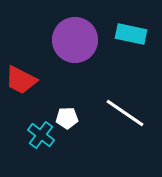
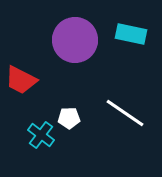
white pentagon: moved 2 px right
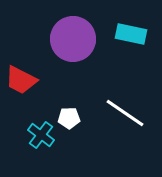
purple circle: moved 2 px left, 1 px up
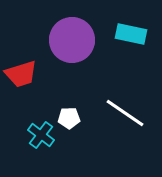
purple circle: moved 1 px left, 1 px down
red trapezoid: moved 6 px up; rotated 44 degrees counterclockwise
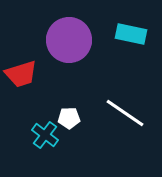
purple circle: moved 3 px left
cyan cross: moved 4 px right
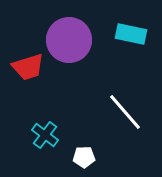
red trapezoid: moved 7 px right, 7 px up
white line: moved 1 px up; rotated 15 degrees clockwise
white pentagon: moved 15 px right, 39 px down
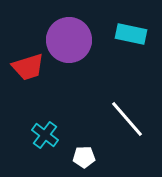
white line: moved 2 px right, 7 px down
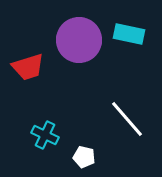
cyan rectangle: moved 2 px left
purple circle: moved 10 px right
cyan cross: rotated 12 degrees counterclockwise
white pentagon: rotated 15 degrees clockwise
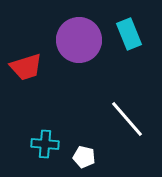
cyan rectangle: rotated 56 degrees clockwise
red trapezoid: moved 2 px left
cyan cross: moved 9 px down; rotated 20 degrees counterclockwise
